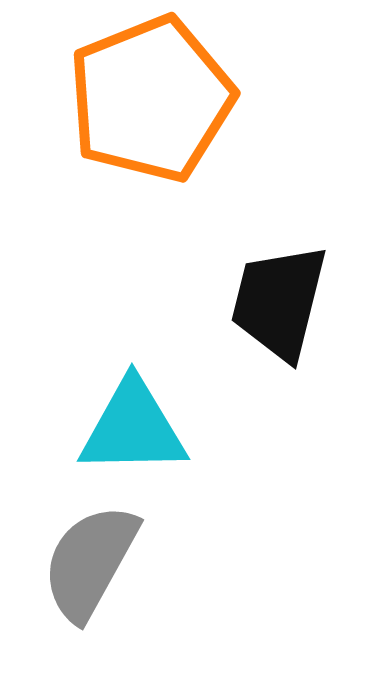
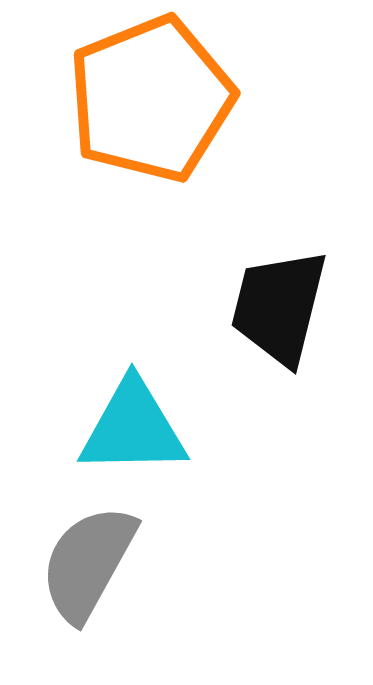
black trapezoid: moved 5 px down
gray semicircle: moved 2 px left, 1 px down
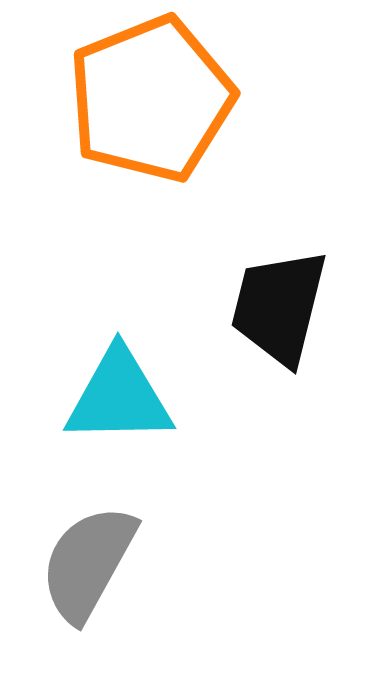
cyan triangle: moved 14 px left, 31 px up
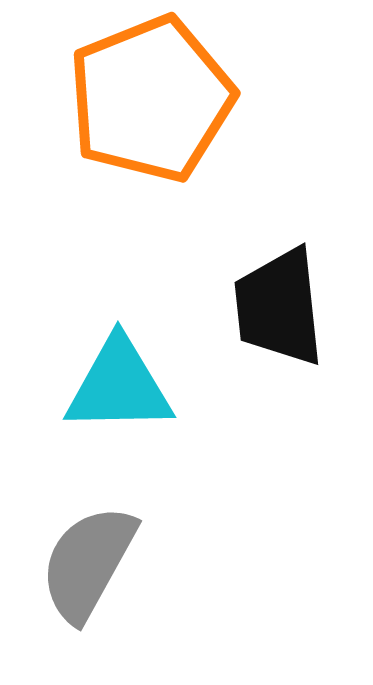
black trapezoid: rotated 20 degrees counterclockwise
cyan triangle: moved 11 px up
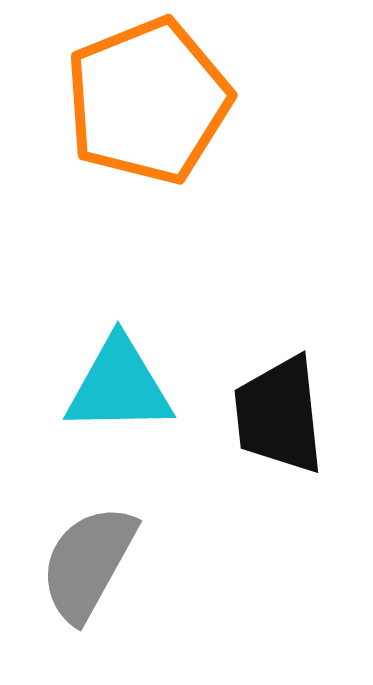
orange pentagon: moved 3 px left, 2 px down
black trapezoid: moved 108 px down
